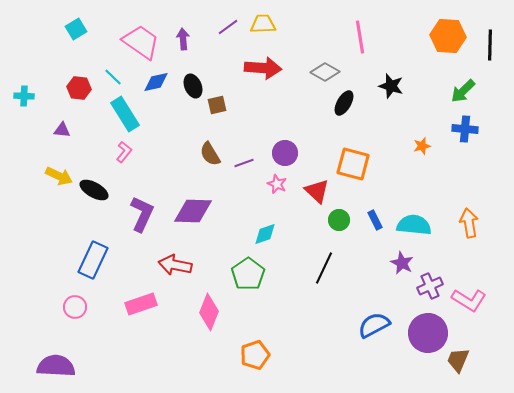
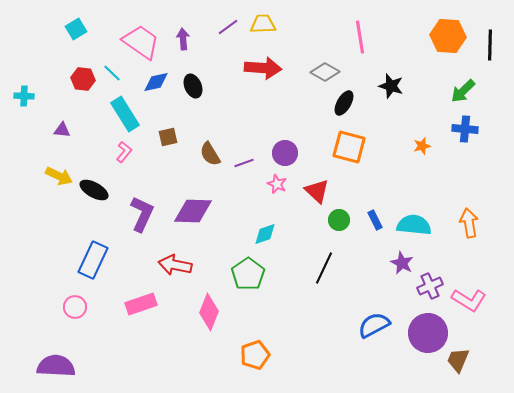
cyan line at (113, 77): moved 1 px left, 4 px up
red hexagon at (79, 88): moved 4 px right, 9 px up
brown square at (217, 105): moved 49 px left, 32 px down
orange square at (353, 164): moved 4 px left, 17 px up
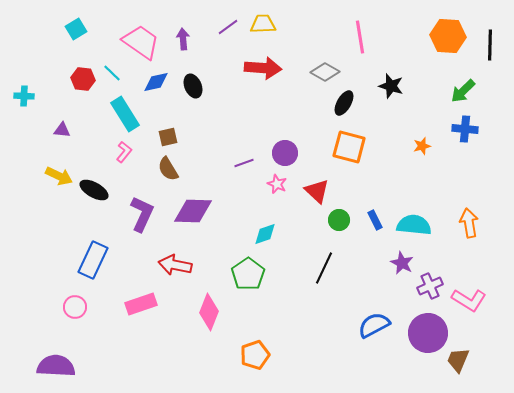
brown semicircle at (210, 154): moved 42 px left, 15 px down
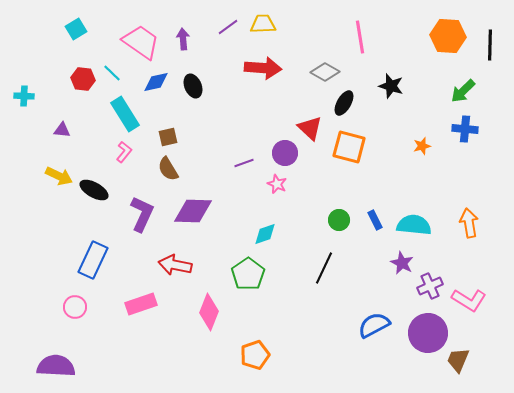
red triangle at (317, 191): moved 7 px left, 63 px up
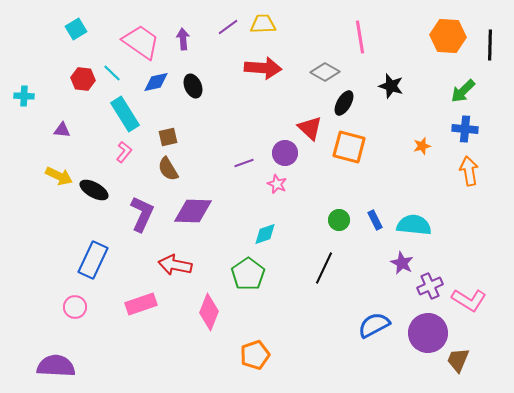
orange arrow at (469, 223): moved 52 px up
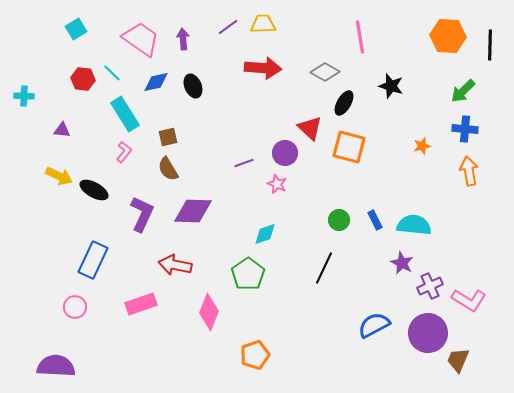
pink trapezoid at (141, 42): moved 3 px up
